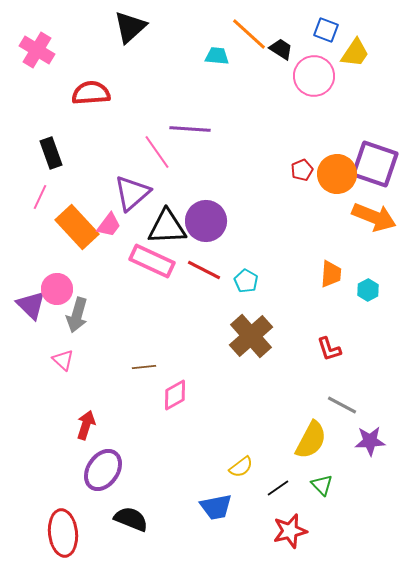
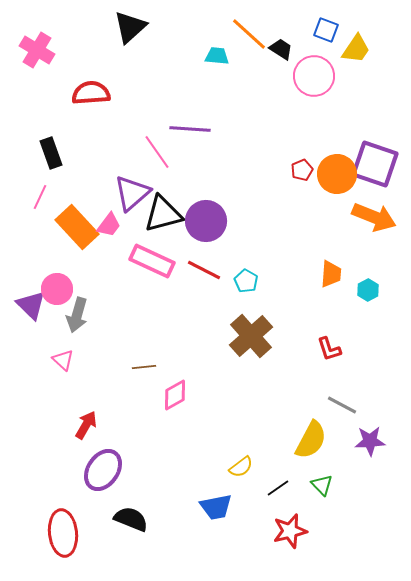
yellow trapezoid at (355, 53): moved 1 px right, 4 px up
black triangle at (167, 227): moved 4 px left, 13 px up; rotated 12 degrees counterclockwise
red arrow at (86, 425): rotated 12 degrees clockwise
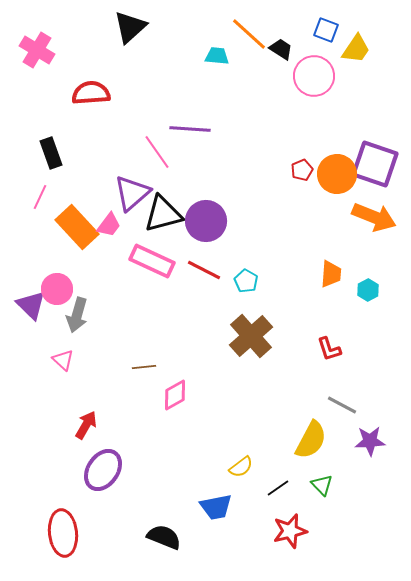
black semicircle at (131, 519): moved 33 px right, 18 px down
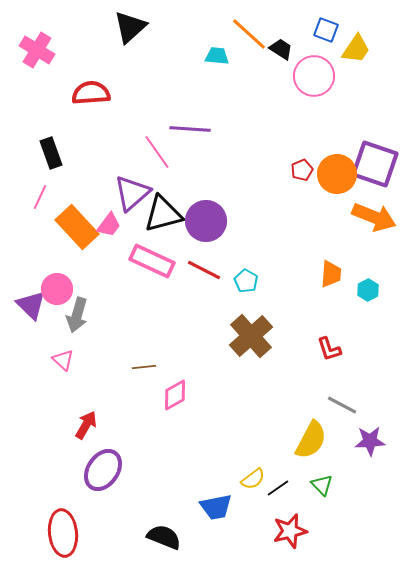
yellow semicircle at (241, 467): moved 12 px right, 12 px down
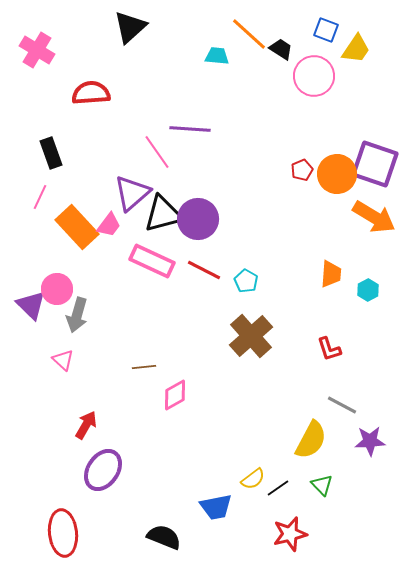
orange arrow at (374, 217): rotated 9 degrees clockwise
purple circle at (206, 221): moved 8 px left, 2 px up
red star at (290, 531): moved 3 px down
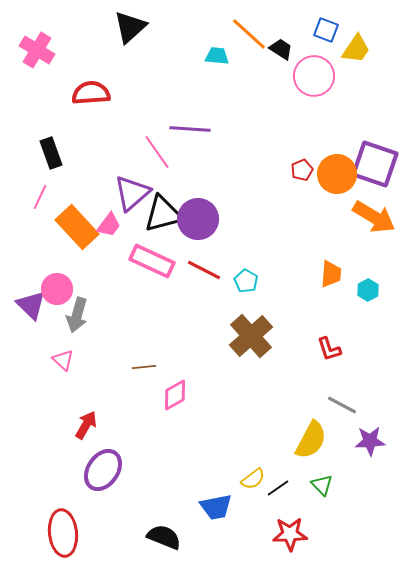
red star at (290, 534): rotated 12 degrees clockwise
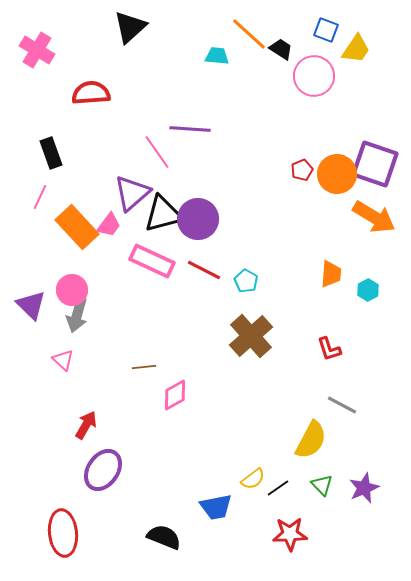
pink circle at (57, 289): moved 15 px right, 1 px down
purple star at (370, 441): moved 6 px left, 47 px down; rotated 20 degrees counterclockwise
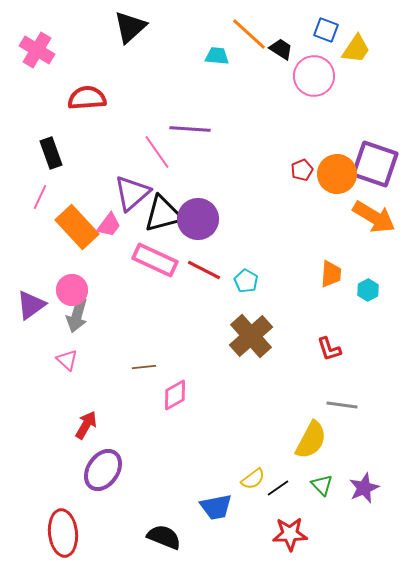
red semicircle at (91, 93): moved 4 px left, 5 px down
pink rectangle at (152, 261): moved 3 px right, 1 px up
purple triangle at (31, 305): rotated 40 degrees clockwise
pink triangle at (63, 360): moved 4 px right
gray line at (342, 405): rotated 20 degrees counterclockwise
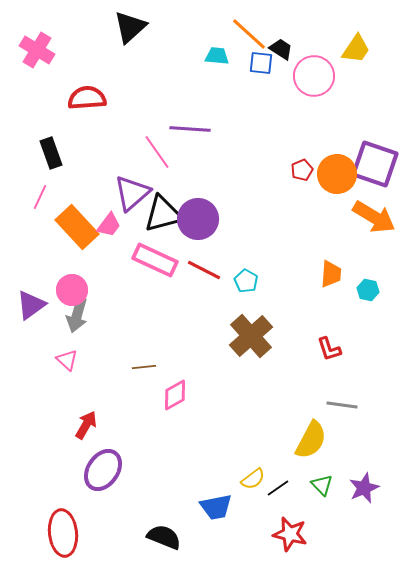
blue square at (326, 30): moved 65 px left, 33 px down; rotated 15 degrees counterclockwise
cyan hexagon at (368, 290): rotated 20 degrees counterclockwise
red star at (290, 534): rotated 16 degrees clockwise
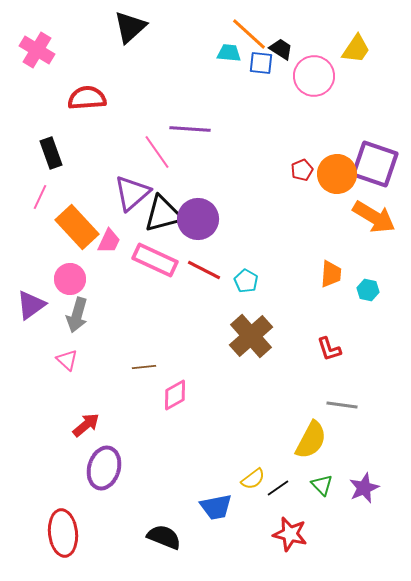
cyan trapezoid at (217, 56): moved 12 px right, 3 px up
pink trapezoid at (109, 225): moved 16 px down; rotated 12 degrees counterclockwise
pink circle at (72, 290): moved 2 px left, 11 px up
red arrow at (86, 425): rotated 20 degrees clockwise
purple ellipse at (103, 470): moved 1 px right, 2 px up; rotated 18 degrees counterclockwise
